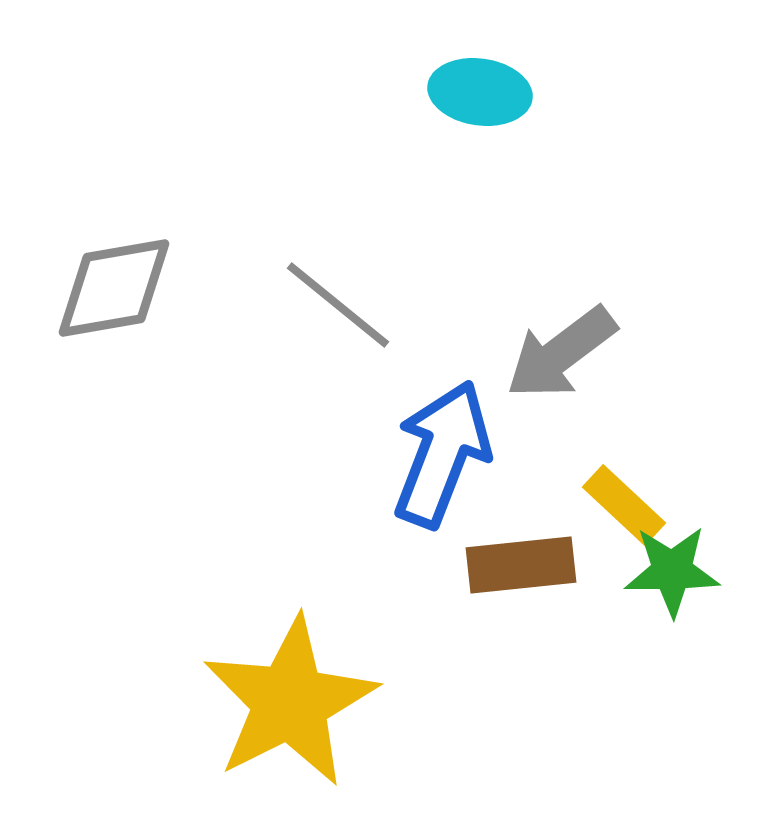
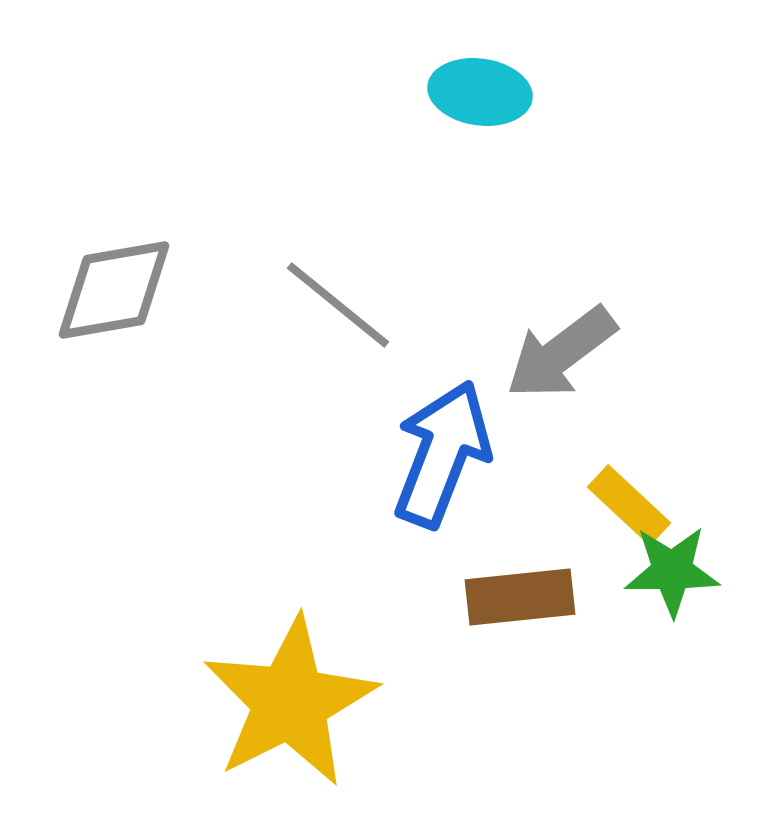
gray diamond: moved 2 px down
yellow rectangle: moved 5 px right
brown rectangle: moved 1 px left, 32 px down
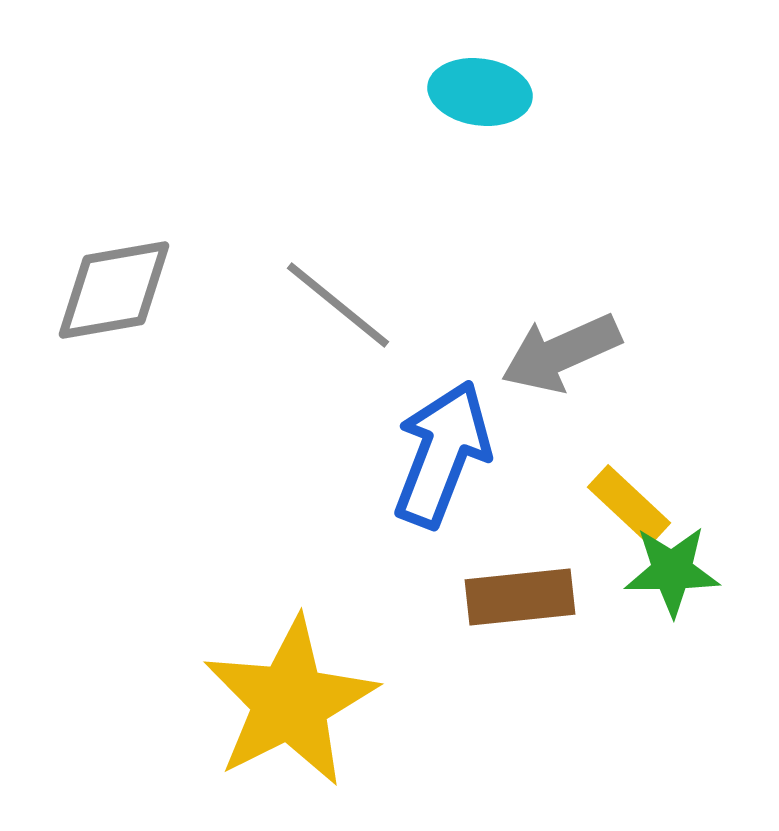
gray arrow: rotated 13 degrees clockwise
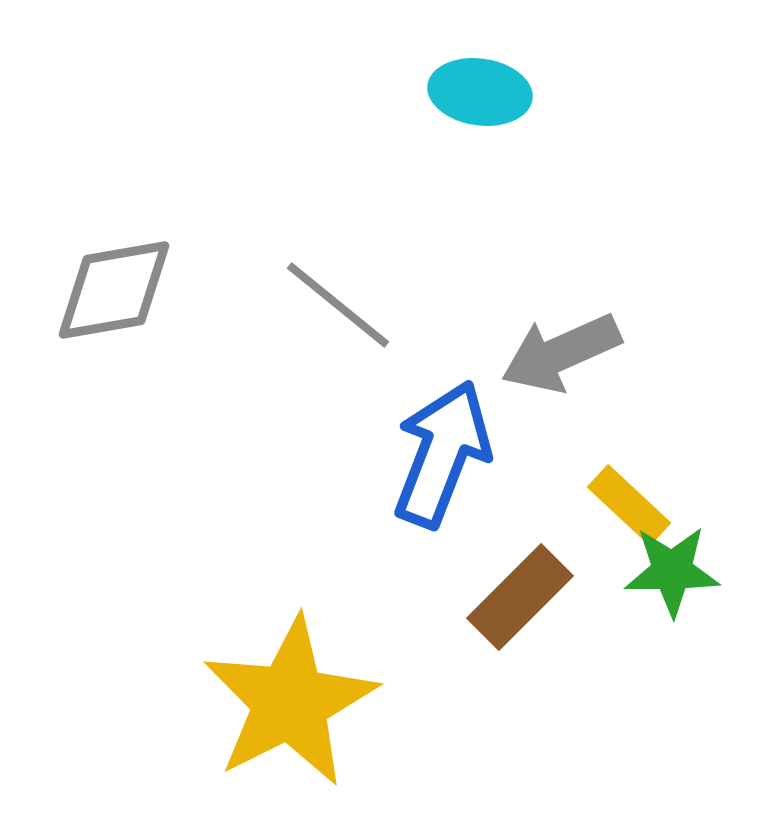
brown rectangle: rotated 39 degrees counterclockwise
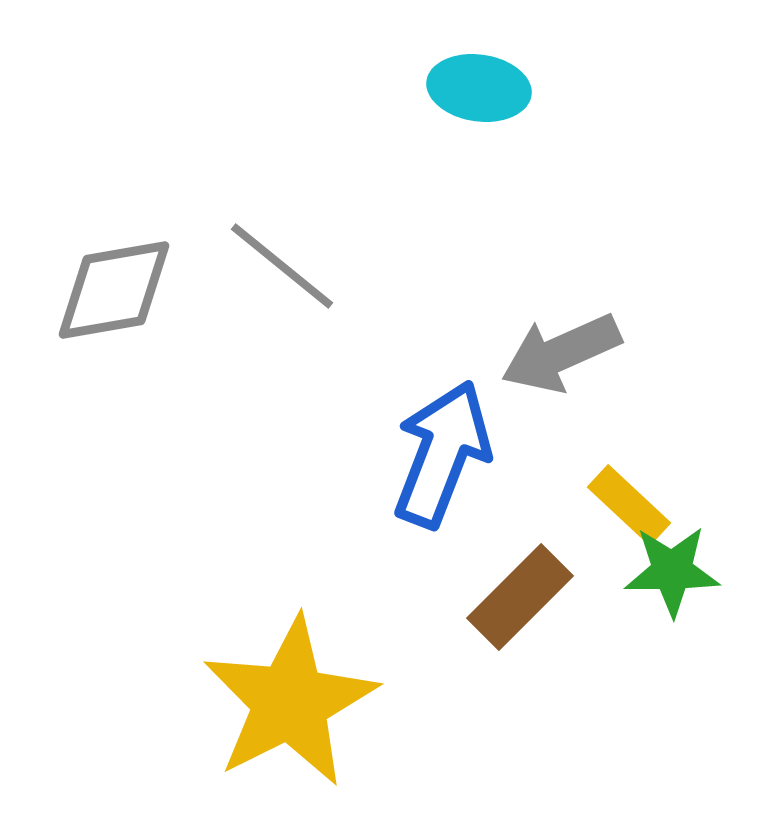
cyan ellipse: moved 1 px left, 4 px up
gray line: moved 56 px left, 39 px up
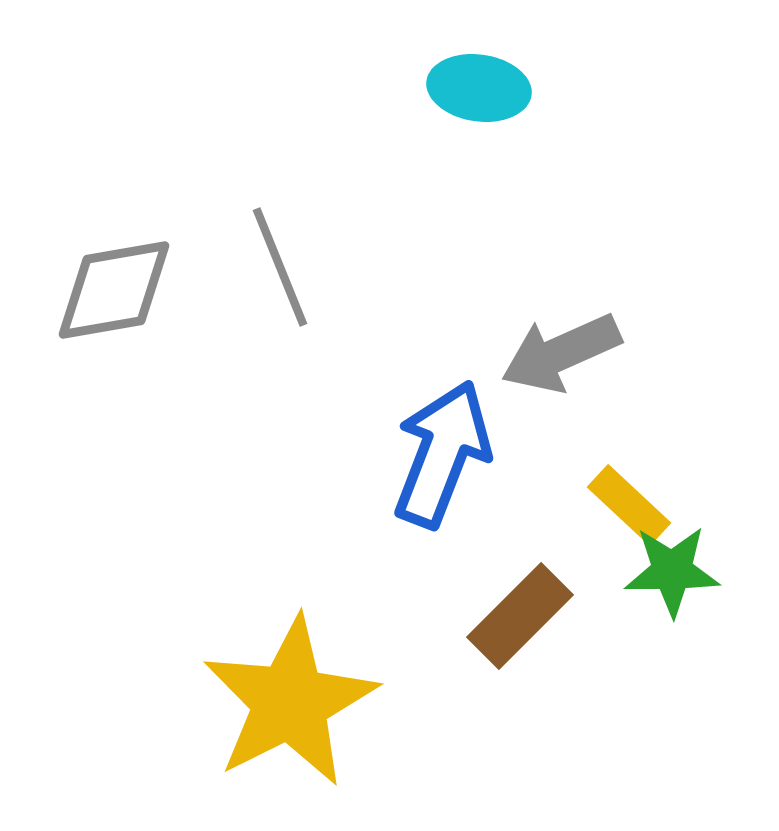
gray line: moved 2 px left, 1 px down; rotated 29 degrees clockwise
brown rectangle: moved 19 px down
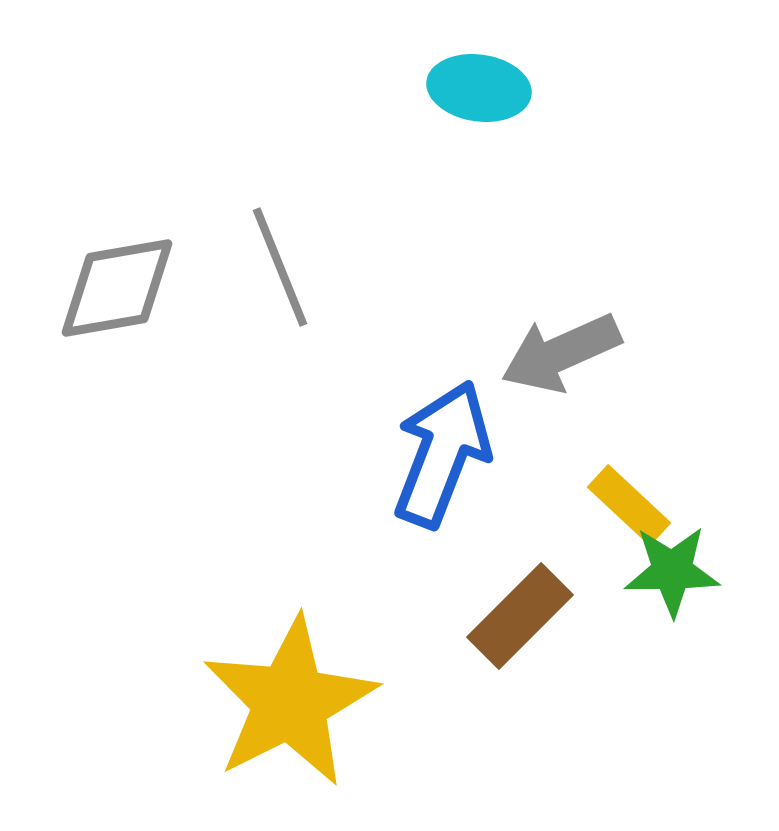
gray diamond: moved 3 px right, 2 px up
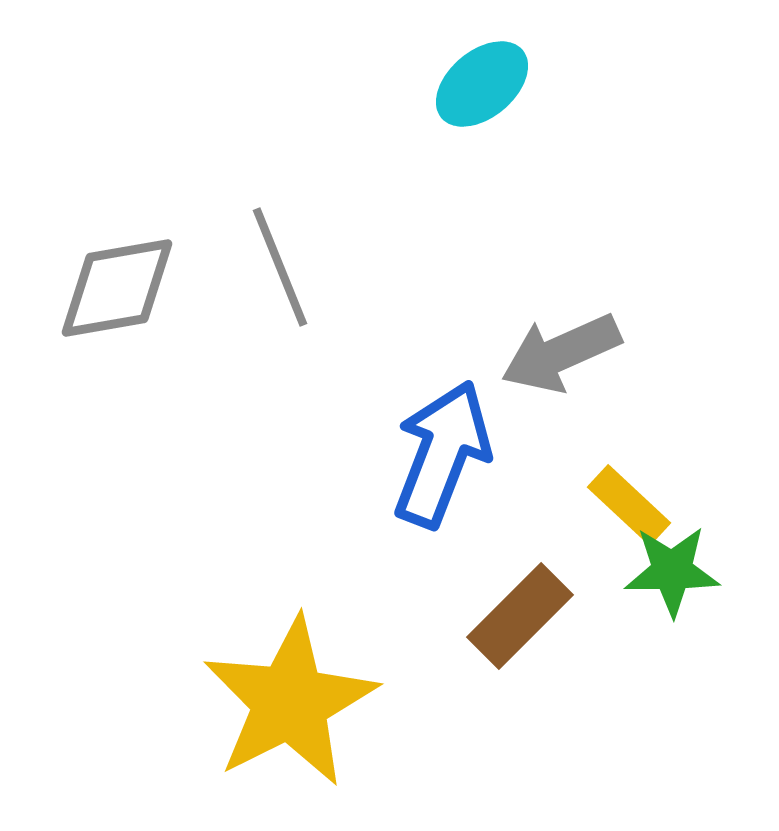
cyan ellipse: moved 3 px right, 4 px up; rotated 48 degrees counterclockwise
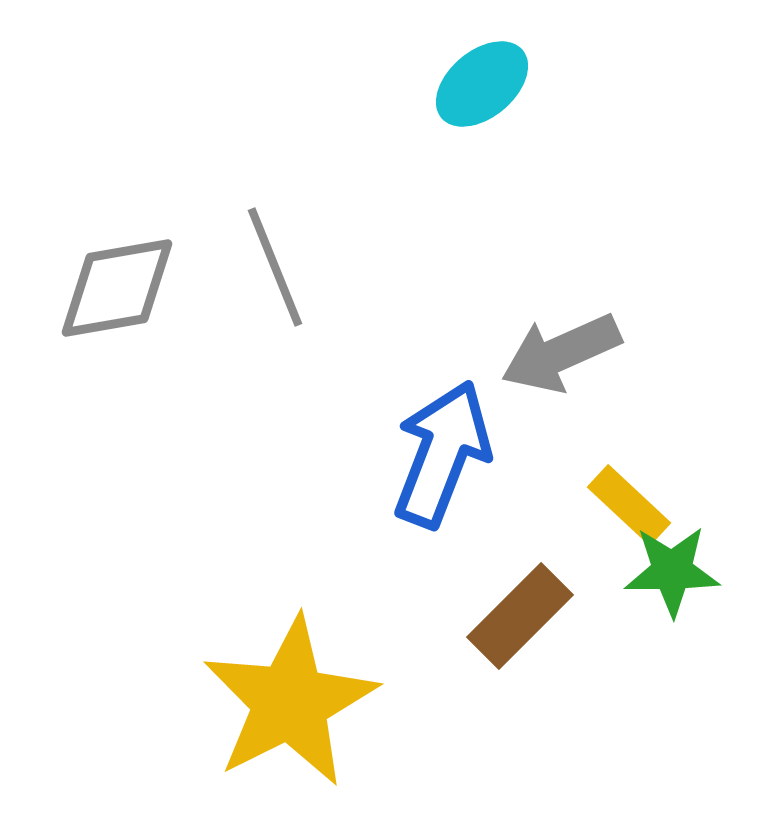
gray line: moved 5 px left
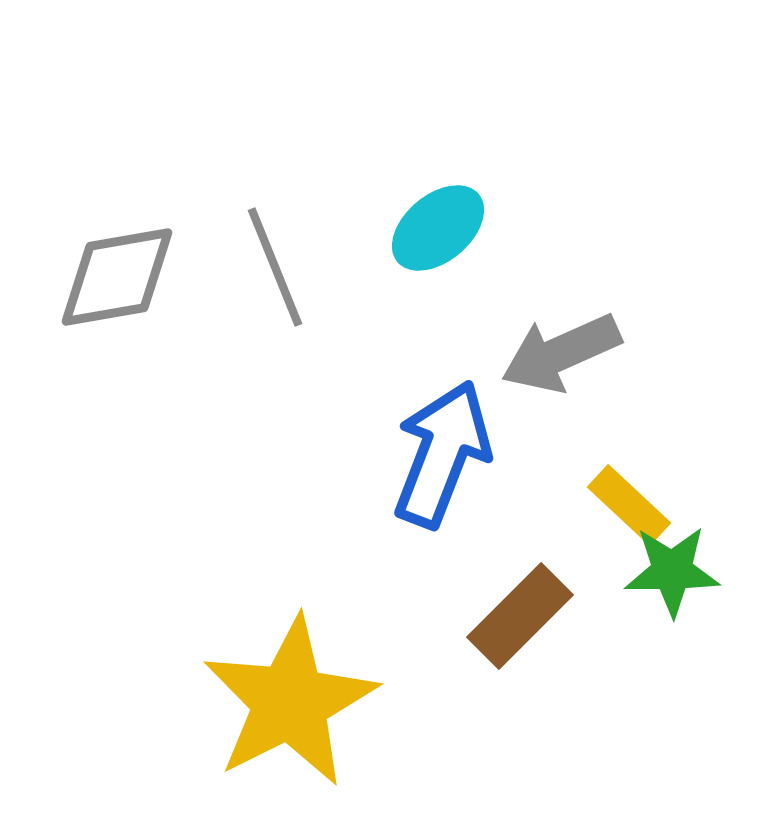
cyan ellipse: moved 44 px left, 144 px down
gray diamond: moved 11 px up
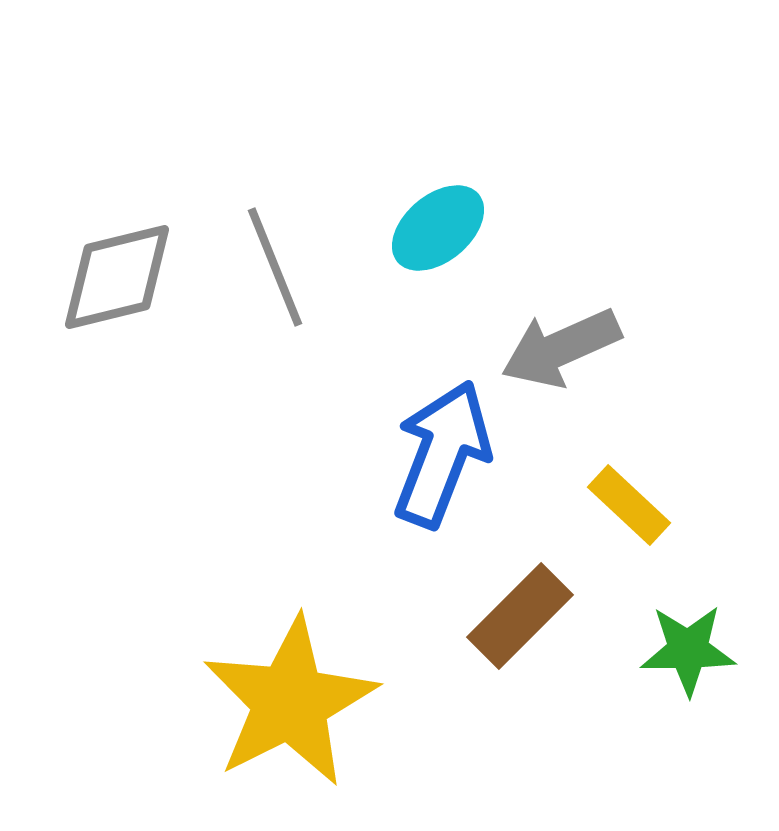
gray diamond: rotated 4 degrees counterclockwise
gray arrow: moved 5 px up
green star: moved 16 px right, 79 px down
